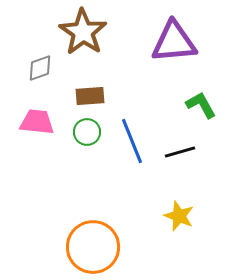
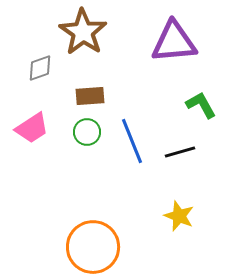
pink trapezoid: moved 5 px left, 6 px down; rotated 141 degrees clockwise
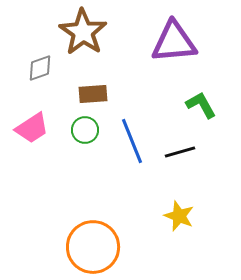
brown rectangle: moved 3 px right, 2 px up
green circle: moved 2 px left, 2 px up
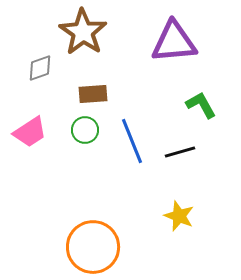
pink trapezoid: moved 2 px left, 4 px down
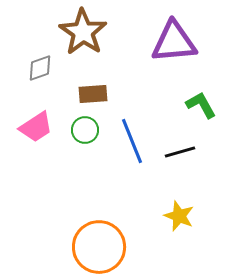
pink trapezoid: moved 6 px right, 5 px up
orange circle: moved 6 px right
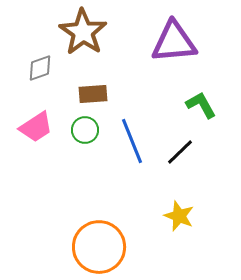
black line: rotated 28 degrees counterclockwise
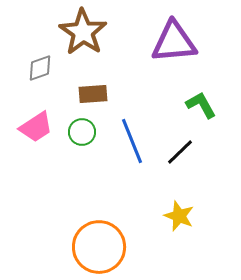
green circle: moved 3 px left, 2 px down
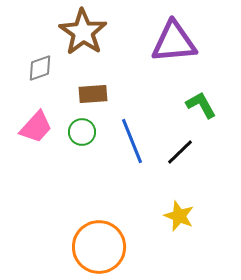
pink trapezoid: rotated 15 degrees counterclockwise
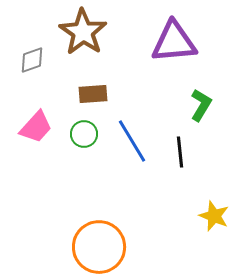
gray diamond: moved 8 px left, 8 px up
green L-shape: rotated 60 degrees clockwise
green circle: moved 2 px right, 2 px down
blue line: rotated 9 degrees counterclockwise
black line: rotated 52 degrees counterclockwise
yellow star: moved 35 px right
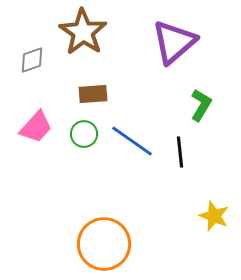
purple triangle: rotated 36 degrees counterclockwise
blue line: rotated 24 degrees counterclockwise
orange circle: moved 5 px right, 3 px up
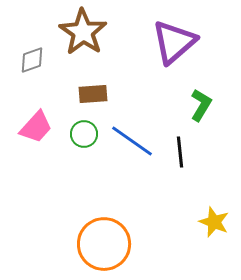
yellow star: moved 6 px down
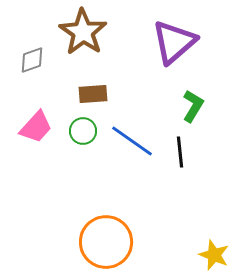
green L-shape: moved 8 px left, 1 px down
green circle: moved 1 px left, 3 px up
yellow star: moved 33 px down
orange circle: moved 2 px right, 2 px up
